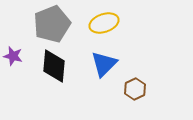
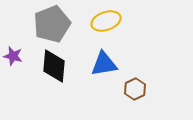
yellow ellipse: moved 2 px right, 2 px up
blue triangle: rotated 36 degrees clockwise
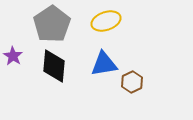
gray pentagon: rotated 12 degrees counterclockwise
purple star: rotated 18 degrees clockwise
brown hexagon: moved 3 px left, 7 px up
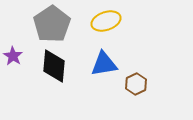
brown hexagon: moved 4 px right, 2 px down
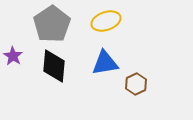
blue triangle: moved 1 px right, 1 px up
